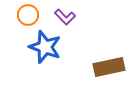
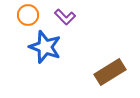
brown rectangle: moved 1 px right, 5 px down; rotated 20 degrees counterclockwise
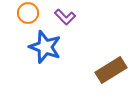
orange circle: moved 2 px up
brown rectangle: moved 1 px right, 2 px up
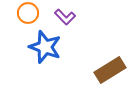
brown rectangle: moved 1 px left
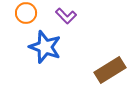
orange circle: moved 2 px left
purple L-shape: moved 1 px right, 1 px up
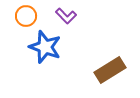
orange circle: moved 3 px down
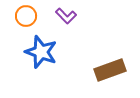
blue star: moved 4 px left, 5 px down
brown rectangle: rotated 12 degrees clockwise
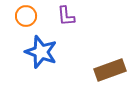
purple L-shape: rotated 40 degrees clockwise
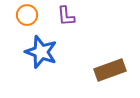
orange circle: moved 1 px right, 1 px up
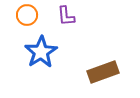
blue star: rotated 20 degrees clockwise
brown rectangle: moved 7 px left, 2 px down
